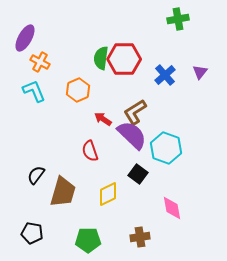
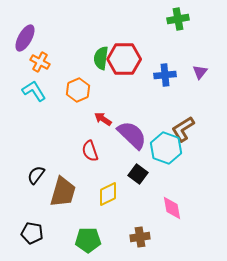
blue cross: rotated 35 degrees clockwise
cyan L-shape: rotated 10 degrees counterclockwise
brown L-shape: moved 48 px right, 17 px down
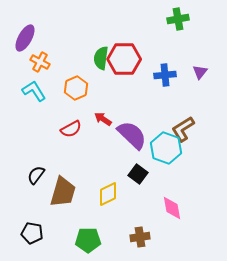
orange hexagon: moved 2 px left, 2 px up
red semicircle: moved 19 px left, 22 px up; rotated 100 degrees counterclockwise
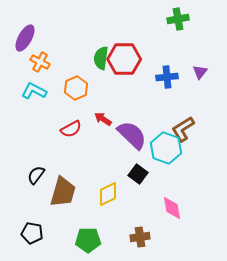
blue cross: moved 2 px right, 2 px down
cyan L-shape: rotated 30 degrees counterclockwise
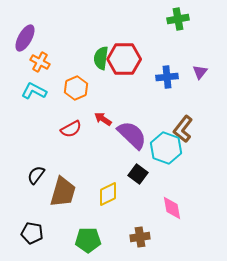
brown L-shape: rotated 20 degrees counterclockwise
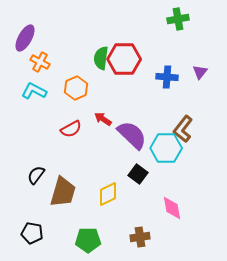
blue cross: rotated 10 degrees clockwise
cyan hexagon: rotated 20 degrees counterclockwise
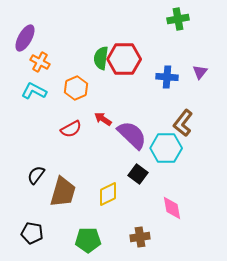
brown L-shape: moved 6 px up
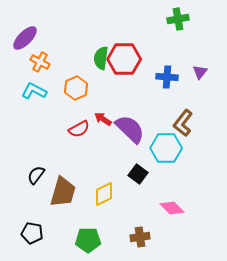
purple ellipse: rotated 16 degrees clockwise
red semicircle: moved 8 px right
purple semicircle: moved 2 px left, 6 px up
yellow diamond: moved 4 px left
pink diamond: rotated 35 degrees counterclockwise
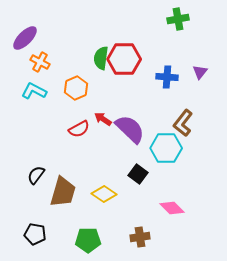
yellow diamond: rotated 60 degrees clockwise
black pentagon: moved 3 px right, 1 px down
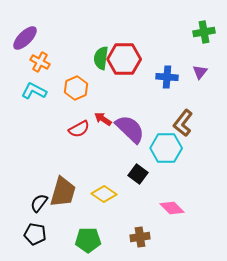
green cross: moved 26 px right, 13 px down
black semicircle: moved 3 px right, 28 px down
